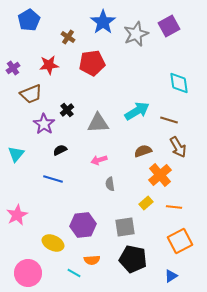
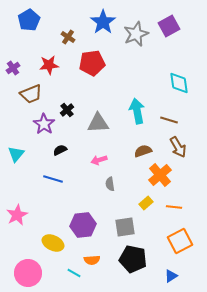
cyan arrow: rotated 70 degrees counterclockwise
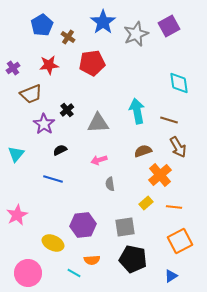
blue pentagon: moved 13 px right, 5 px down
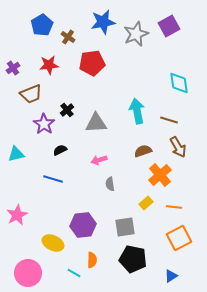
blue star: rotated 25 degrees clockwise
gray triangle: moved 2 px left
cyan triangle: rotated 36 degrees clockwise
orange square: moved 1 px left, 3 px up
orange semicircle: rotated 84 degrees counterclockwise
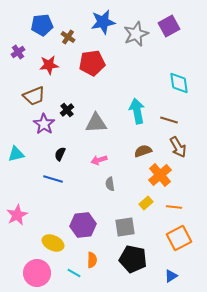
blue pentagon: rotated 25 degrees clockwise
purple cross: moved 5 px right, 16 px up
brown trapezoid: moved 3 px right, 2 px down
black semicircle: moved 4 px down; rotated 40 degrees counterclockwise
pink circle: moved 9 px right
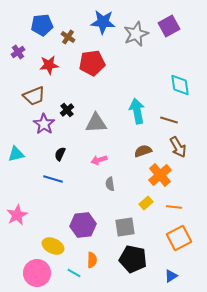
blue star: rotated 15 degrees clockwise
cyan diamond: moved 1 px right, 2 px down
yellow ellipse: moved 3 px down
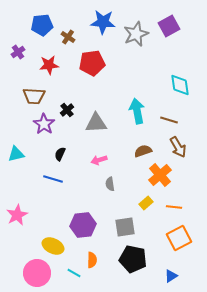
brown trapezoid: rotated 25 degrees clockwise
